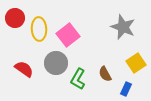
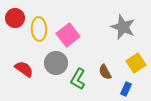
brown semicircle: moved 2 px up
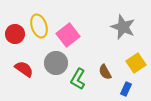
red circle: moved 16 px down
yellow ellipse: moved 3 px up; rotated 15 degrees counterclockwise
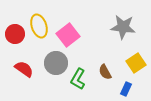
gray star: rotated 15 degrees counterclockwise
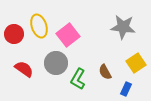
red circle: moved 1 px left
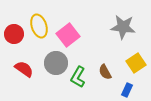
green L-shape: moved 2 px up
blue rectangle: moved 1 px right, 1 px down
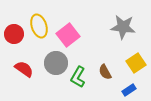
blue rectangle: moved 2 px right; rotated 32 degrees clockwise
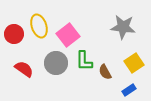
yellow square: moved 2 px left
green L-shape: moved 6 px right, 16 px up; rotated 30 degrees counterclockwise
